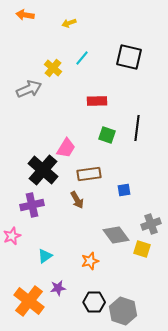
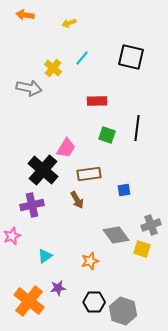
black square: moved 2 px right
gray arrow: moved 1 px up; rotated 35 degrees clockwise
gray cross: moved 1 px down
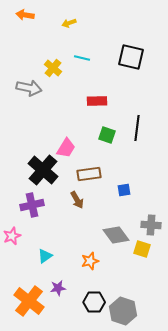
cyan line: rotated 63 degrees clockwise
gray cross: rotated 24 degrees clockwise
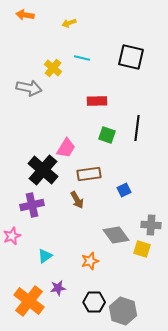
blue square: rotated 16 degrees counterclockwise
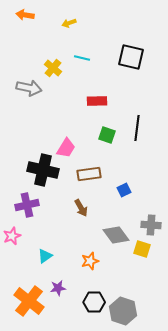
black cross: rotated 28 degrees counterclockwise
brown arrow: moved 4 px right, 8 px down
purple cross: moved 5 px left
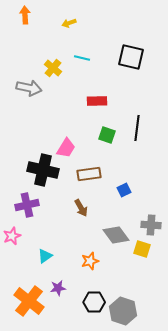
orange arrow: rotated 78 degrees clockwise
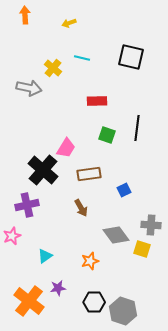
black cross: rotated 28 degrees clockwise
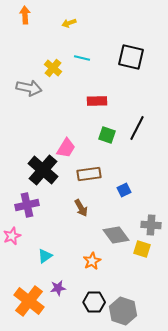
black line: rotated 20 degrees clockwise
orange star: moved 2 px right; rotated 12 degrees counterclockwise
